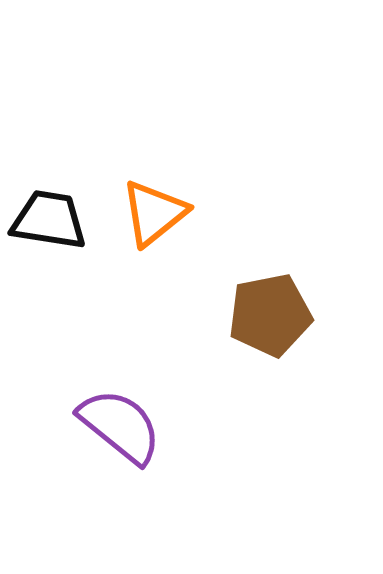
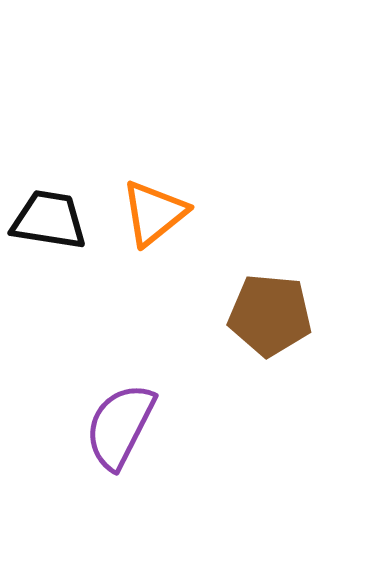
brown pentagon: rotated 16 degrees clockwise
purple semicircle: rotated 102 degrees counterclockwise
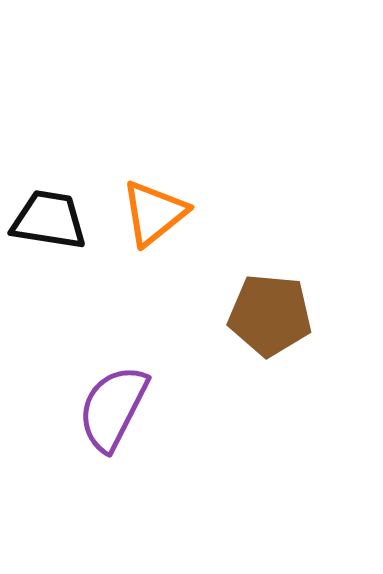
purple semicircle: moved 7 px left, 18 px up
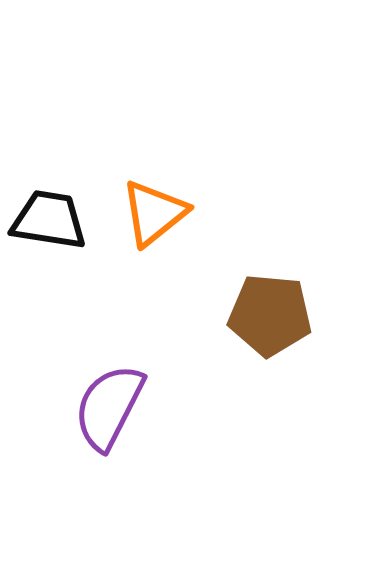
purple semicircle: moved 4 px left, 1 px up
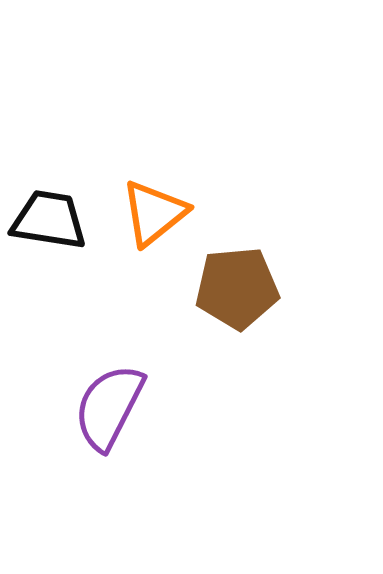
brown pentagon: moved 33 px left, 27 px up; rotated 10 degrees counterclockwise
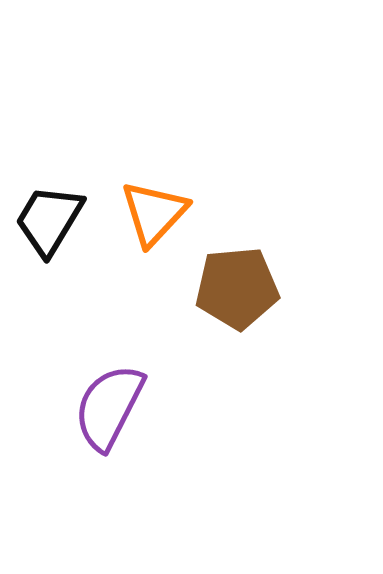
orange triangle: rotated 8 degrees counterclockwise
black trapezoid: rotated 68 degrees counterclockwise
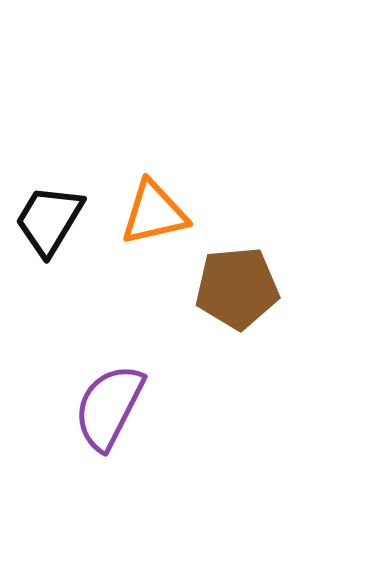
orange triangle: rotated 34 degrees clockwise
